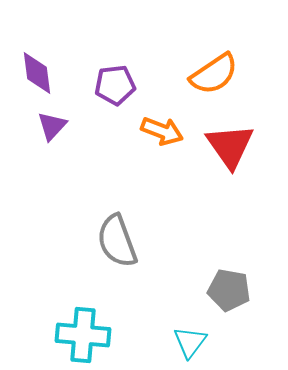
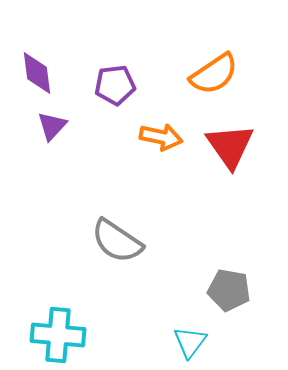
orange arrow: moved 1 px left, 6 px down; rotated 9 degrees counterclockwise
gray semicircle: rotated 36 degrees counterclockwise
cyan cross: moved 25 px left
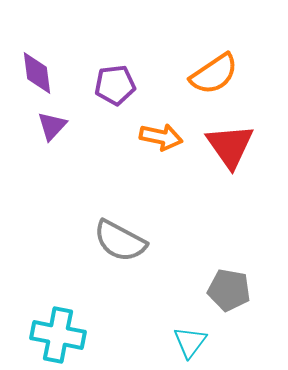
gray semicircle: moved 3 px right; rotated 6 degrees counterclockwise
cyan cross: rotated 6 degrees clockwise
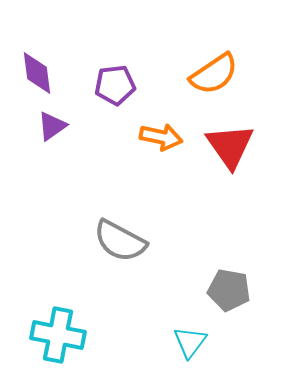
purple triangle: rotated 12 degrees clockwise
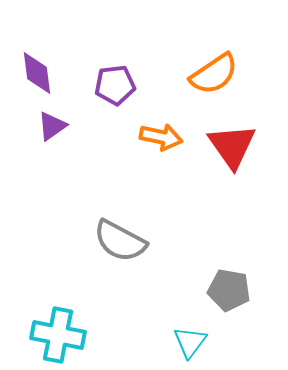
red triangle: moved 2 px right
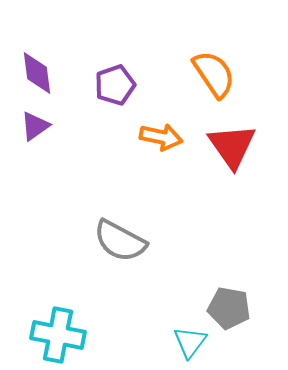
orange semicircle: rotated 90 degrees counterclockwise
purple pentagon: rotated 12 degrees counterclockwise
purple triangle: moved 17 px left
gray pentagon: moved 18 px down
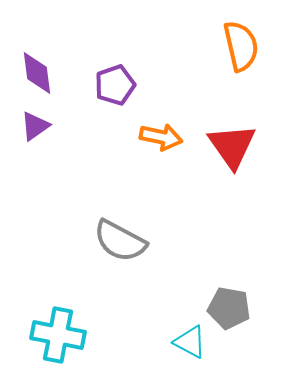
orange semicircle: moved 27 px right, 28 px up; rotated 21 degrees clockwise
cyan triangle: rotated 39 degrees counterclockwise
